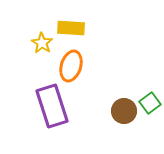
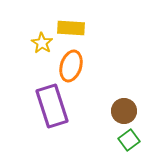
green square: moved 21 px left, 37 px down
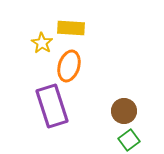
orange ellipse: moved 2 px left
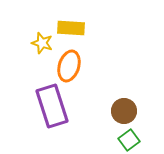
yellow star: rotated 15 degrees counterclockwise
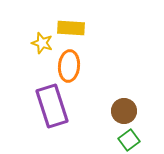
orange ellipse: rotated 12 degrees counterclockwise
